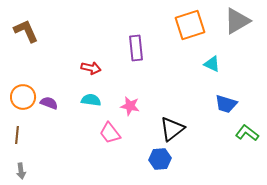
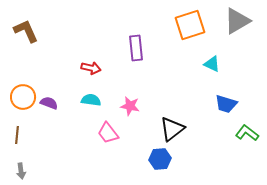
pink trapezoid: moved 2 px left
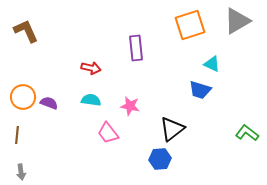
blue trapezoid: moved 26 px left, 14 px up
gray arrow: moved 1 px down
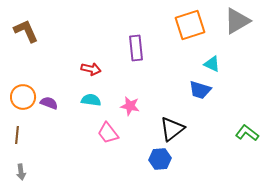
red arrow: moved 1 px down
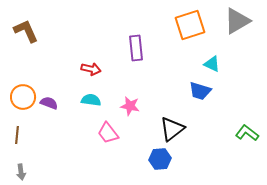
blue trapezoid: moved 1 px down
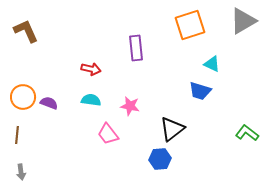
gray triangle: moved 6 px right
pink trapezoid: moved 1 px down
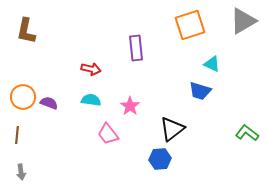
brown L-shape: rotated 144 degrees counterclockwise
pink star: rotated 24 degrees clockwise
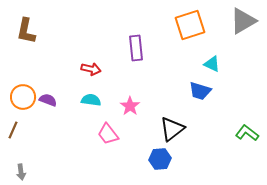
purple semicircle: moved 1 px left, 3 px up
brown line: moved 4 px left, 5 px up; rotated 18 degrees clockwise
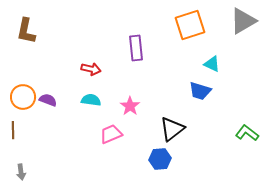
brown line: rotated 24 degrees counterclockwise
pink trapezoid: moved 3 px right; rotated 105 degrees clockwise
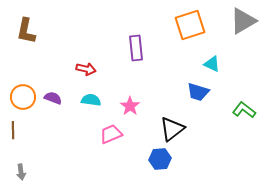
red arrow: moved 5 px left
blue trapezoid: moved 2 px left, 1 px down
purple semicircle: moved 5 px right, 2 px up
green L-shape: moved 3 px left, 23 px up
